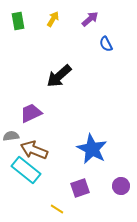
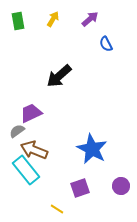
gray semicircle: moved 6 px right, 5 px up; rotated 28 degrees counterclockwise
cyan rectangle: rotated 12 degrees clockwise
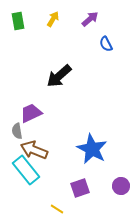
gray semicircle: rotated 63 degrees counterclockwise
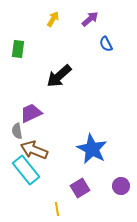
green rectangle: moved 28 px down; rotated 18 degrees clockwise
purple square: rotated 12 degrees counterclockwise
yellow line: rotated 48 degrees clockwise
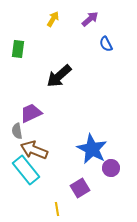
purple circle: moved 10 px left, 18 px up
